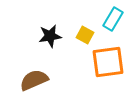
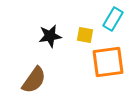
yellow square: rotated 18 degrees counterclockwise
brown semicircle: rotated 148 degrees clockwise
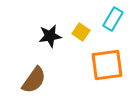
yellow square: moved 4 px left, 3 px up; rotated 24 degrees clockwise
orange square: moved 1 px left, 3 px down
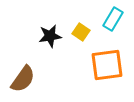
brown semicircle: moved 11 px left, 1 px up
